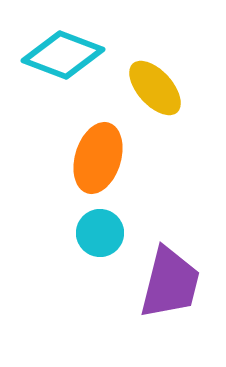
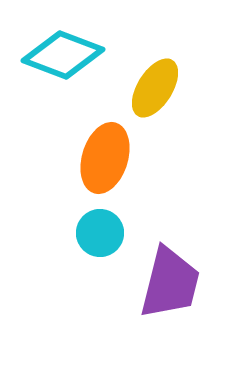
yellow ellipse: rotated 74 degrees clockwise
orange ellipse: moved 7 px right
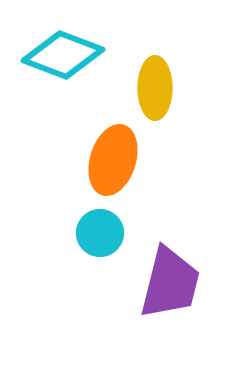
yellow ellipse: rotated 32 degrees counterclockwise
orange ellipse: moved 8 px right, 2 px down
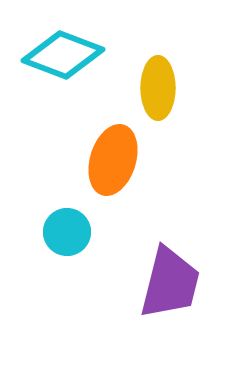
yellow ellipse: moved 3 px right
cyan circle: moved 33 px left, 1 px up
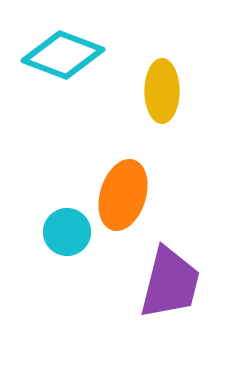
yellow ellipse: moved 4 px right, 3 px down
orange ellipse: moved 10 px right, 35 px down
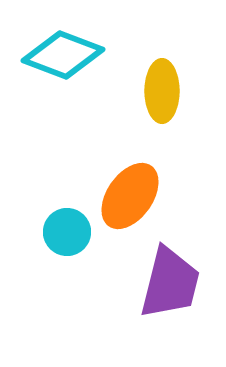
orange ellipse: moved 7 px right, 1 px down; rotated 18 degrees clockwise
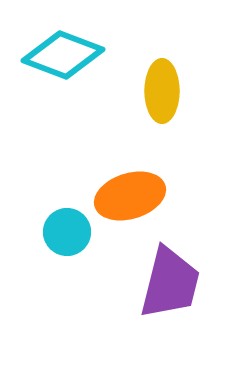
orange ellipse: rotated 38 degrees clockwise
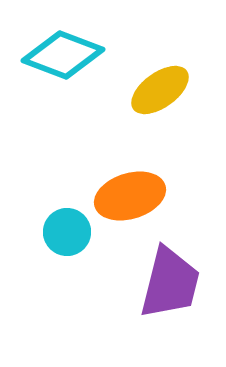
yellow ellipse: moved 2 px left, 1 px up; rotated 54 degrees clockwise
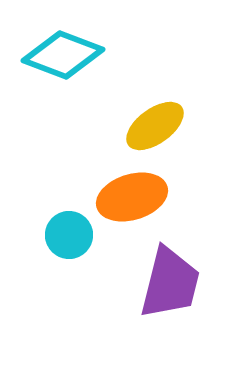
yellow ellipse: moved 5 px left, 36 px down
orange ellipse: moved 2 px right, 1 px down
cyan circle: moved 2 px right, 3 px down
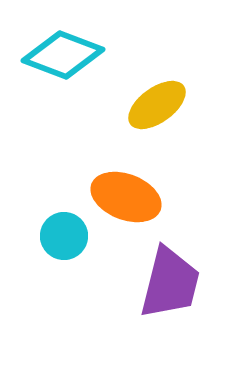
yellow ellipse: moved 2 px right, 21 px up
orange ellipse: moved 6 px left; rotated 38 degrees clockwise
cyan circle: moved 5 px left, 1 px down
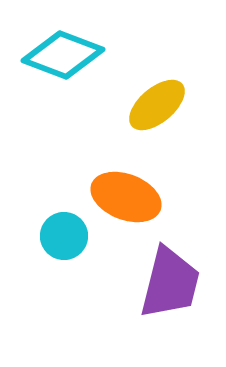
yellow ellipse: rotated 4 degrees counterclockwise
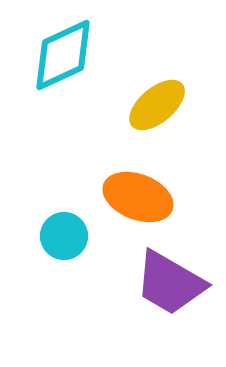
cyan diamond: rotated 46 degrees counterclockwise
orange ellipse: moved 12 px right
purple trapezoid: rotated 106 degrees clockwise
